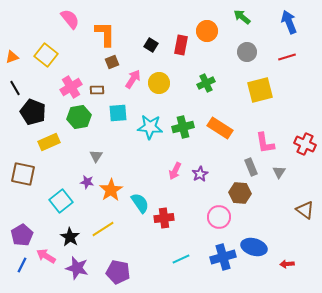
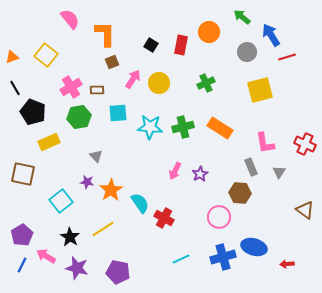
blue arrow at (289, 22): moved 18 px left, 13 px down; rotated 10 degrees counterclockwise
orange circle at (207, 31): moved 2 px right, 1 px down
gray triangle at (96, 156): rotated 16 degrees counterclockwise
red cross at (164, 218): rotated 36 degrees clockwise
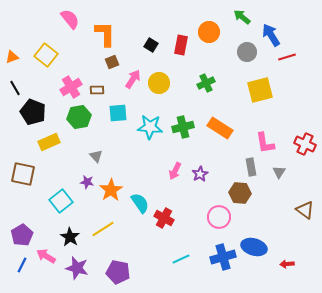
gray rectangle at (251, 167): rotated 12 degrees clockwise
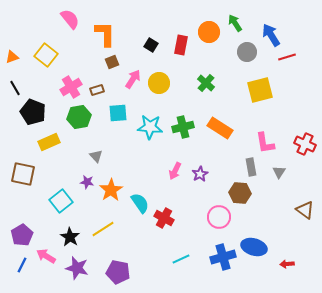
green arrow at (242, 17): moved 7 px left, 6 px down; rotated 18 degrees clockwise
green cross at (206, 83): rotated 24 degrees counterclockwise
brown rectangle at (97, 90): rotated 16 degrees counterclockwise
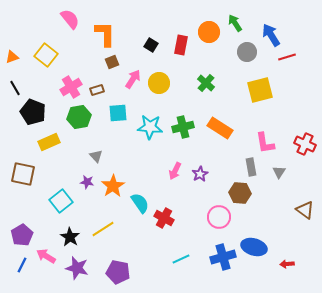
orange star at (111, 190): moved 2 px right, 4 px up
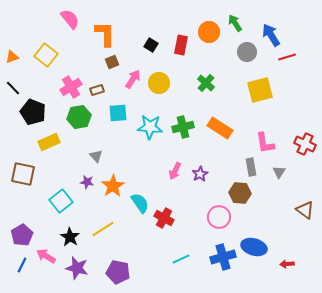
black line at (15, 88): moved 2 px left; rotated 14 degrees counterclockwise
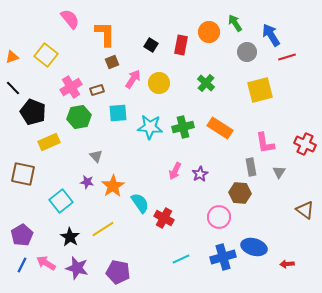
pink arrow at (46, 256): moved 7 px down
